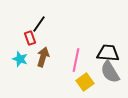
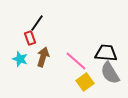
black line: moved 2 px left, 1 px up
black trapezoid: moved 2 px left
pink line: moved 1 px down; rotated 60 degrees counterclockwise
gray semicircle: moved 1 px down
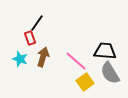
black trapezoid: moved 1 px left, 2 px up
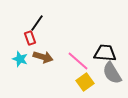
black trapezoid: moved 2 px down
brown arrow: rotated 90 degrees clockwise
pink line: moved 2 px right
gray semicircle: moved 2 px right
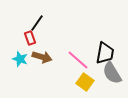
black trapezoid: rotated 95 degrees clockwise
brown arrow: moved 1 px left
pink line: moved 1 px up
yellow square: rotated 18 degrees counterclockwise
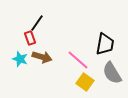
black trapezoid: moved 9 px up
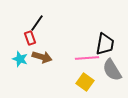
pink line: moved 9 px right, 2 px up; rotated 45 degrees counterclockwise
gray semicircle: moved 3 px up
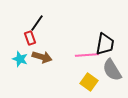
pink line: moved 3 px up
yellow square: moved 4 px right
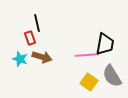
black line: rotated 48 degrees counterclockwise
gray semicircle: moved 6 px down
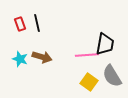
red rectangle: moved 10 px left, 14 px up
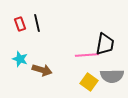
brown arrow: moved 13 px down
gray semicircle: rotated 60 degrees counterclockwise
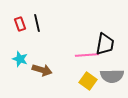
yellow square: moved 1 px left, 1 px up
